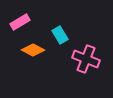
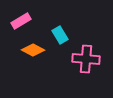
pink rectangle: moved 1 px right, 1 px up
pink cross: rotated 16 degrees counterclockwise
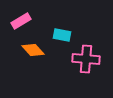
cyan rectangle: moved 2 px right; rotated 48 degrees counterclockwise
orange diamond: rotated 20 degrees clockwise
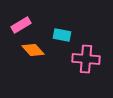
pink rectangle: moved 4 px down
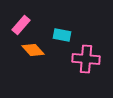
pink rectangle: rotated 18 degrees counterclockwise
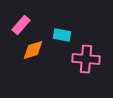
orange diamond: rotated 65 degrees counterclockwise
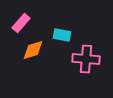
pink rectangle: moved 2 px up
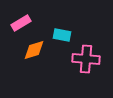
pink rectangle: rotated 18 degrees clockwise
orange diamond: moved 1 px right
